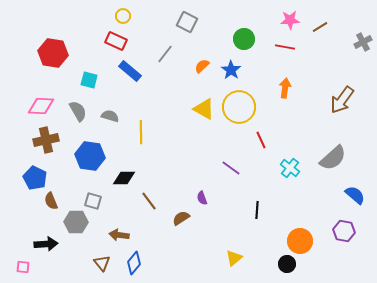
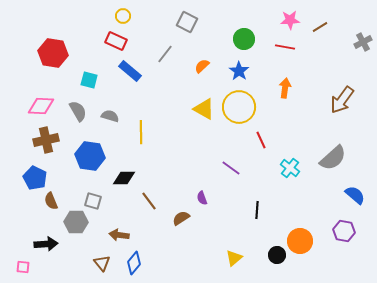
blue star at (231, 70): moved 8 px right, 1 px down
black circle at (287, 264): moved 10 px left, 9 px up
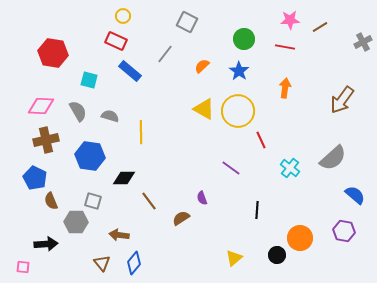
yellow circle at (239, 107): moved 1 px left, 4 px down
orange circle at (300, 241): moved 3 px up
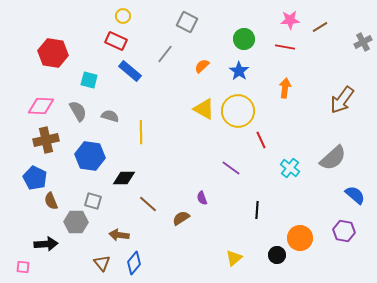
brown line at (149, 201): moved 1 px left, 3 px down; rotated 12 degrees counterclockwise
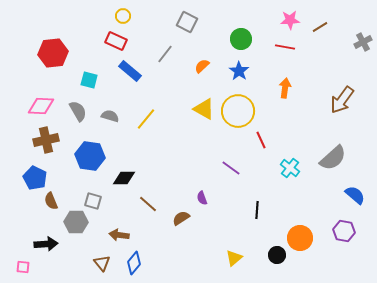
green circle at (244, 39): moved 3 px left
red hexagon at (53, 53): rotated 16 degrees counterclockwise
yellow line at (141, 132): moved 5 px right, 13 px up; rotated 40 degrees clockwise
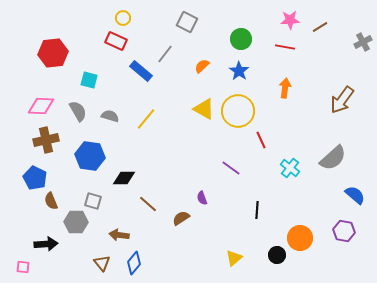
yellow circle at (123, 16): moved 2 px down
blue rectangle at (130, 71): moved 11 px right
